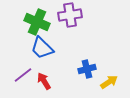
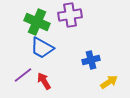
blue trapezoid: rotated 15 degrees counterclockwise
blue cross: moved 4 px right, 9 px up
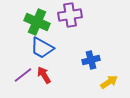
red arrow: moved 6 px up
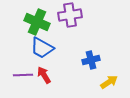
purple line: rotated 36 degrees clockwise
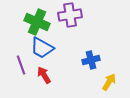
purple line: moved 2 px left, 10 px up; rotated 72 degrees clockwise
yellow arrow: rotated 24 degrees counterclockwise
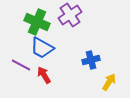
purple cross: rotated 25 degrees counterclockwise
purple line: rotated 42 degrees counterclockwise
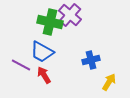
purple cross: rotated 15 degrees counterclockwise
green cross: moved 13 px right; rotated 10 degrees counterclockwise
blue trapezoid: moved 4 px down
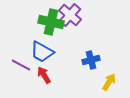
green cross: moved 1 px right
